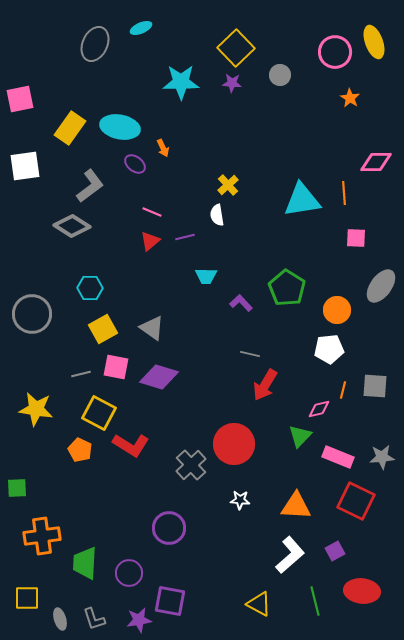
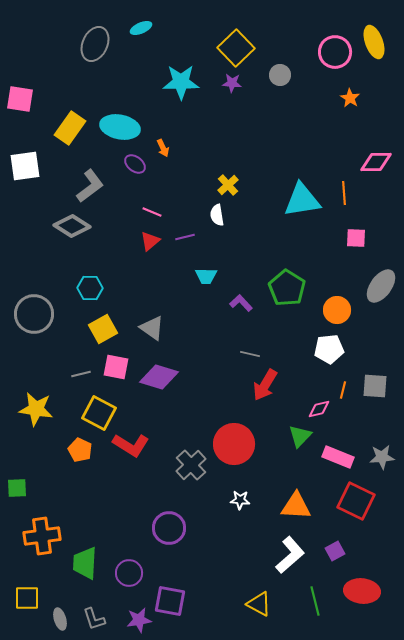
pink square at (20, 99): rotated 20 degrees clockwise
gray circle at (32, 314): moved 2 px right
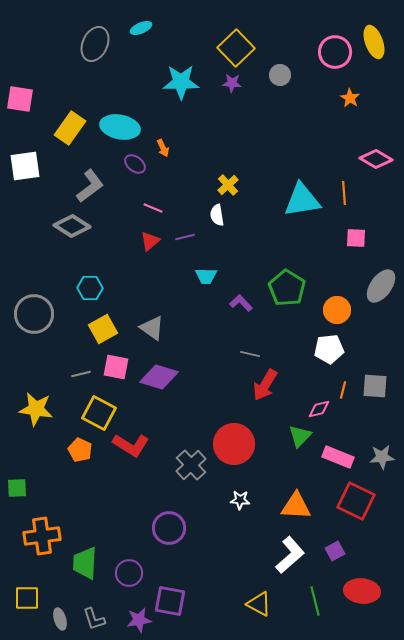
pink diamond at (376, 162): moved 3 px up; rotated 32 degrees clockwise
pink line at (152, 212): moved 1 px right, 4 px up
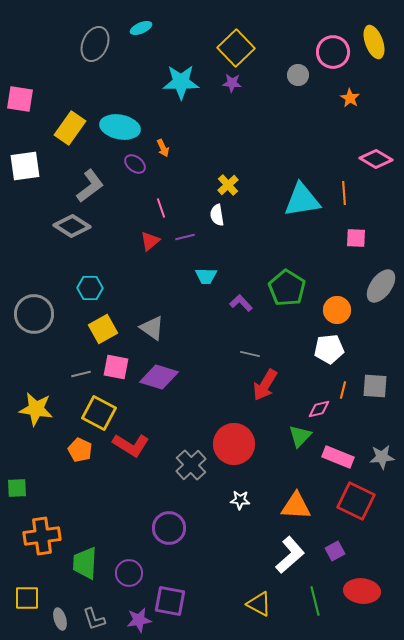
pink circle at (335, 52): moved 2 px left
gray circle at (280, 75): moved 18 px right
pink line at (153, 208): moved 8 px right; rotated 48 degrees clockwise
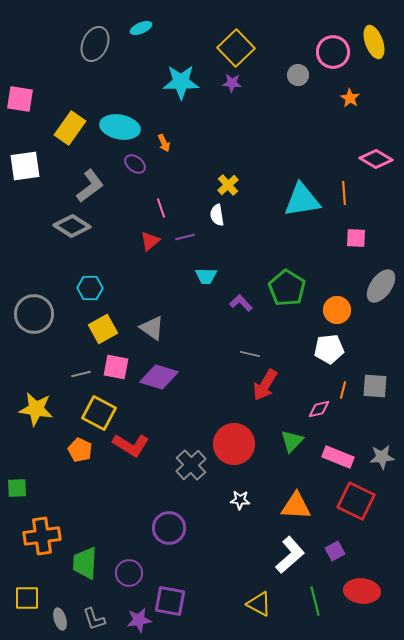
orange arrow at (163, 148): moved 1 px right, 5 px up
green triangle at (300, 436): moved 8 px left, 5 px down
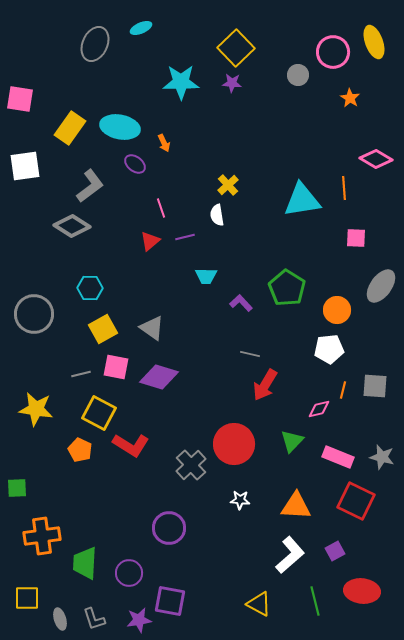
orange line at (344, 193): moved 5 px up
gray star at (382, 457): rotated 20 degrees clockwise
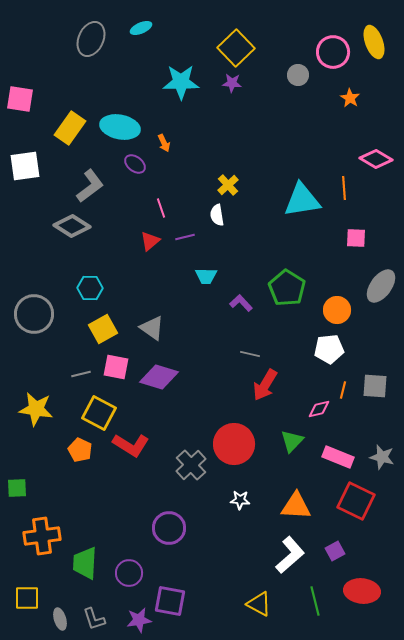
gray ellipse at (95, 44): moved 4 px left, 5 px up
